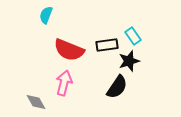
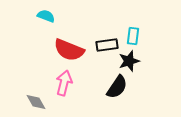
cyan semicircle: moved 1 px down; rotated 90 degrees clockwise
cyan rectangle: rotated 42 degrees clockwise
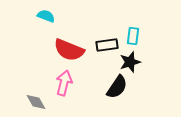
black star: moved 1 px right, 1 px down
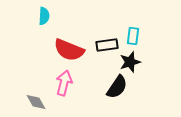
cyan semicircle: moved 2 px left; rotated 72 degrees clockwise
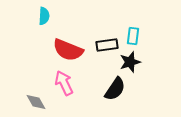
red semicircle: moved 1 px left
pink arrow: rotated 40 degrees counterclockwise
black semicircle: moved 2 px left, 2 px down
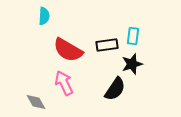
red semicircle: rotated 8 degrees clockwise
black star: moved 2 px right, 2 px down
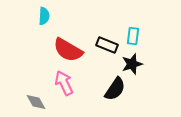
black rectangle: rotated 30 degrees clockwise
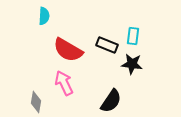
black star: rotated 25 degrees clockwise
black semicircle: moved 4 px left, 12 px down
gray diamond: rotated 40 degrees clockwise
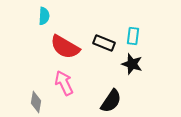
black rectangle: moved 3 px left, 2 px up
red semicircle: moved 3 px left, 3 px up
black star: rotated 10 degrees clockwise
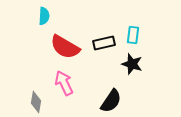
cyan rectangle: moved 1 px up
black rectangle: rotated 35 degrees counterclockwise
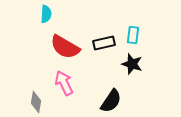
cyan semicircle: moved 2 px right, 2 px up
